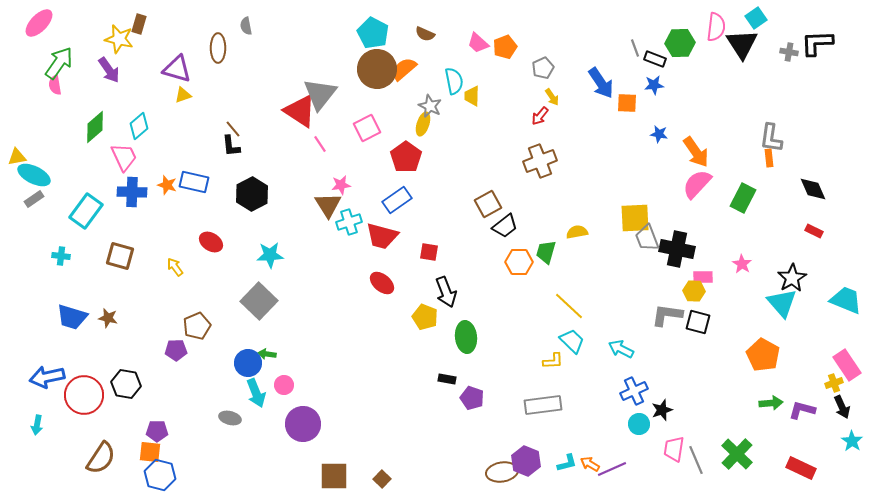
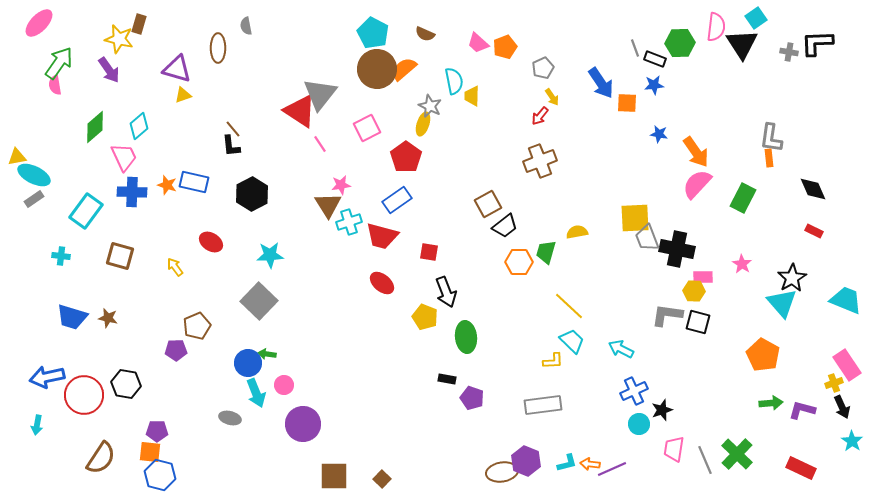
gray line at (696, 460): moved 9 px right
orange arrow at (590, 464): rotated 24 degrees counterclockwise
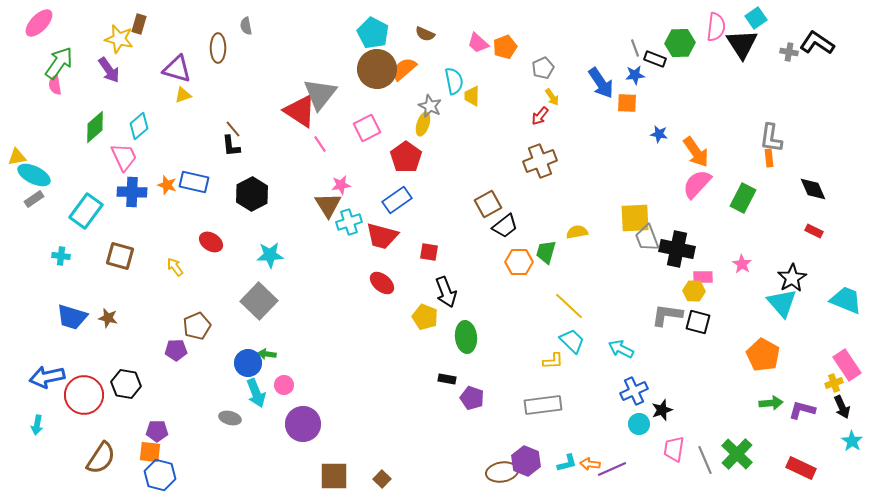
black L-shape at (817, 43): rotated 36 degrees clockwise
blue star at (654, 85): moved 19 px left, 10 px up
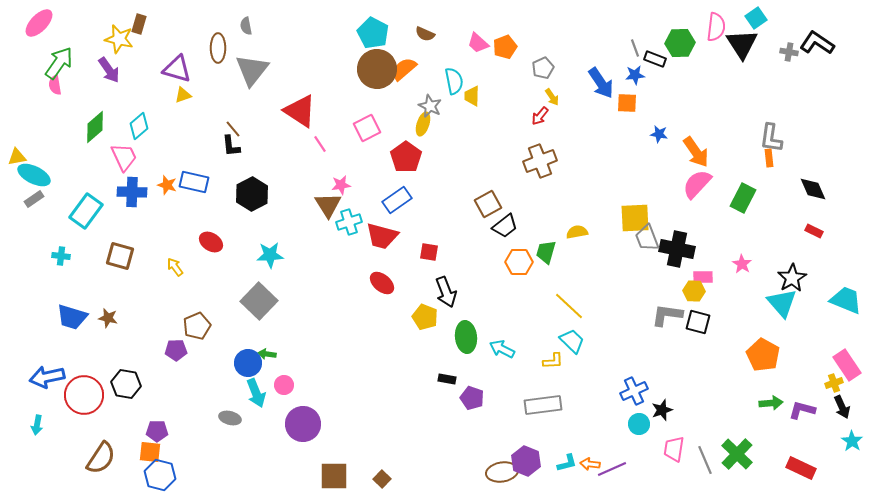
gray triangle at (320, 94): moved 68 px left, 24 px up
cyan arrow at (621, 349): moved 119 px left
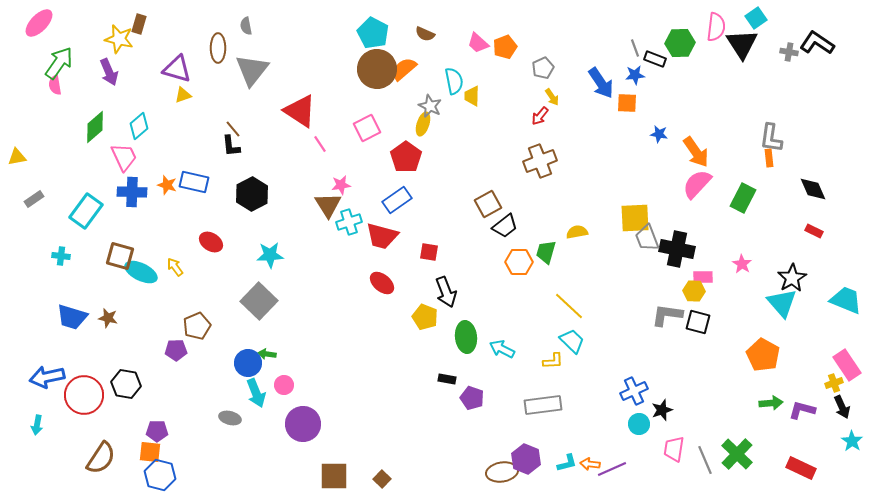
purple arrow at (109, 70): moved 2 px down; rotated 12 degrees clockwise
cyan ellipse at (34, 175): moved 107 px right, 97 px down
purple hexagon at (526, 461): moved 2 px up
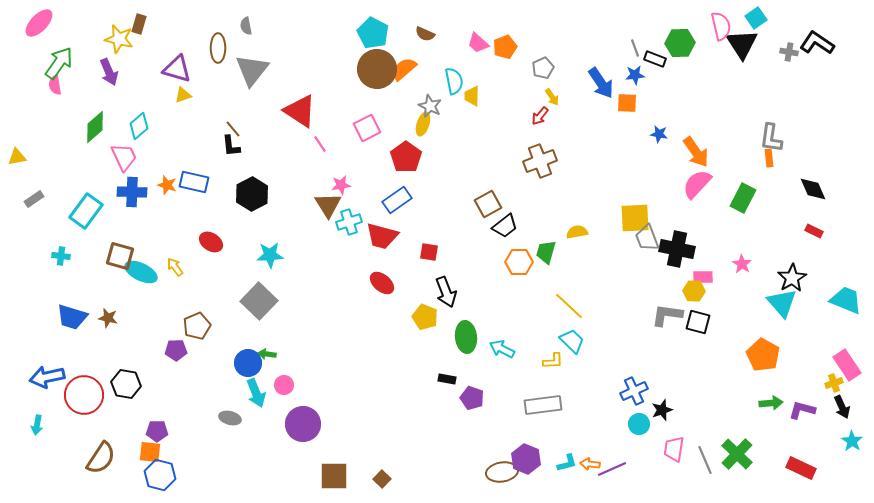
pink semicircle at (716, 27): moved 5 px right, 1 px up; rotated 20 degrees counterclockwise
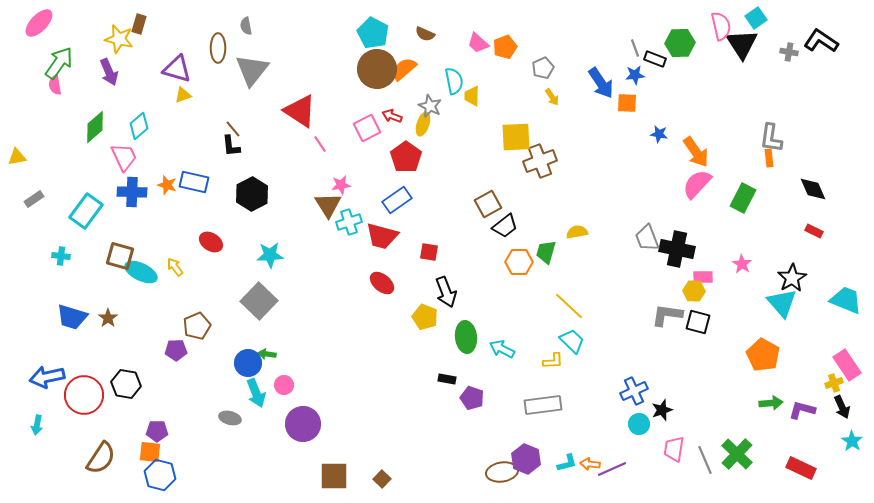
black L-shape at (817, 43): moved 4 px right, 2 px up
red arrow at (540, 116): moved 148 px left; rotated 72 degrees clockwise
yellow square at (635, 218): moved 119 px left, 81 px up
brown star at (108, 318): rotated 24 degrees clockwise
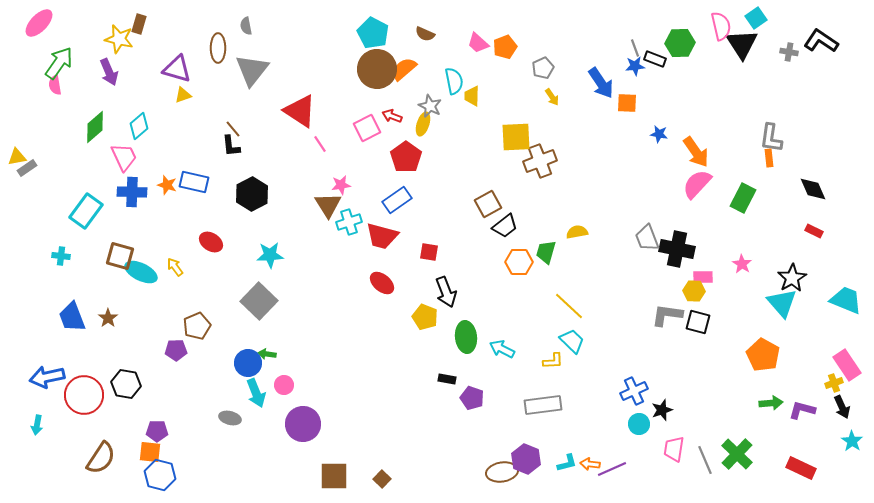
blue star at (635, 75): moved 9 px up
gray rectangle at (34, 199): moved 7 px left, 31 px up
blue trapezoid at (72, 317): rotated 52 degrees clockwise
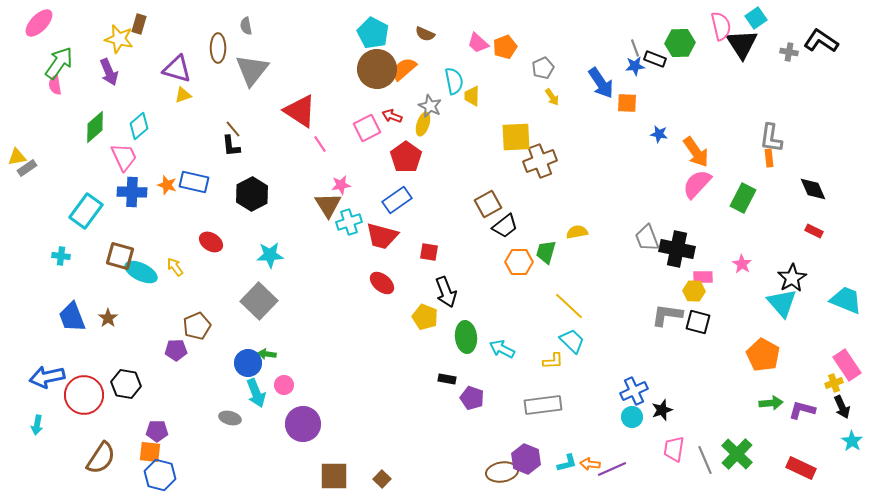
cyan circle at (639, 424): moved 7 px left, 7 px up
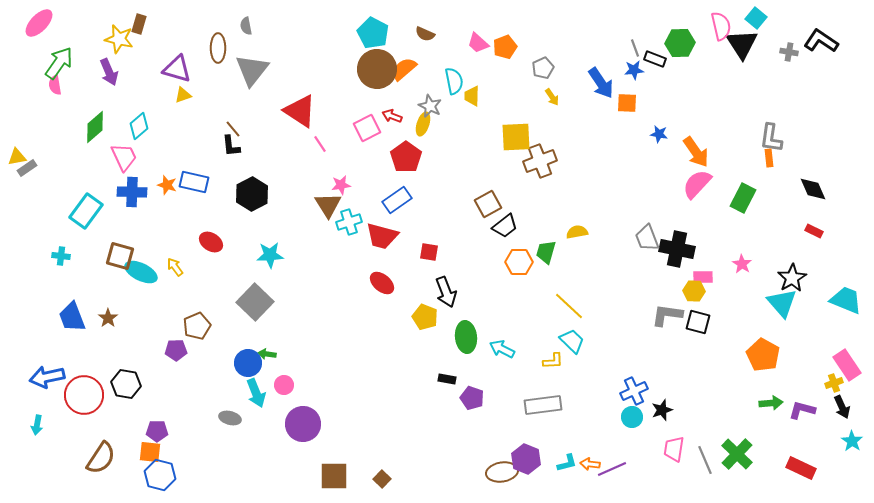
cyan square at (756, 18): rotated 15 degrees counterclockwise
blue star at (635, 66): moved 1 px left, 4 px down
gray square at (259, 301): moved 4 px left, 1 px down
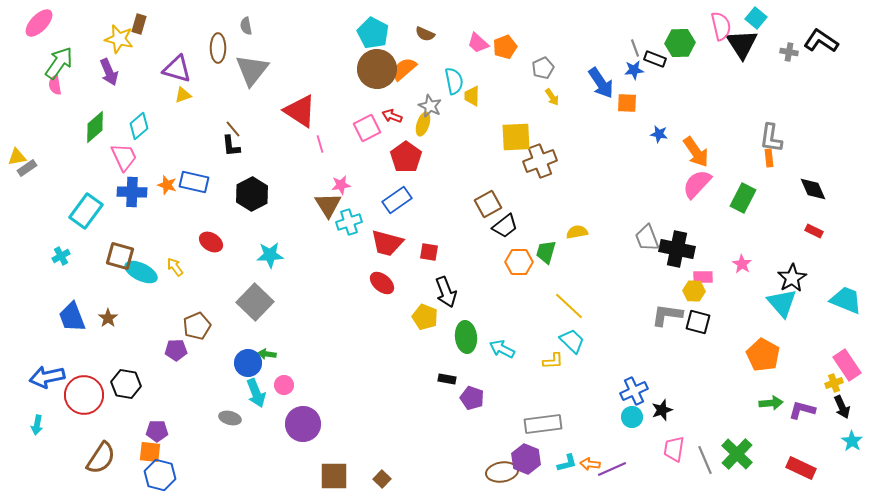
pink line at (320, 144): rotated 18 degrees clockwise
red trapezoid at (382, 236): moved 5 px right, 7 px down
cyan cross at (61, 256): rotated 36 degrees counterclockwise
gray rectangle at (543, 405): moved 19 px down
